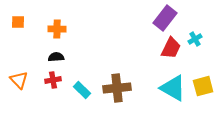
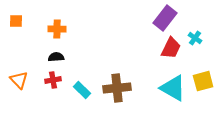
orange square: moved 2 px left, 1 px up
cyan cross: moved 1 px up; rotated 24 degrees counterclockwise
yellow square: moved 5 px up
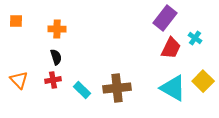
black semicircle: rotated 77 degrees clockwise
yellow square: rotated 30 degrees counterclockwise
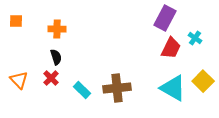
purple rectangle: rotated 10 degrees counterclockwise
red cross: moved 2 px left, 2 px up; rotated 35 degrees counterclockwise
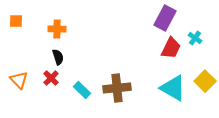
black semicircle: moved 2 px right
yellow square: moved 2 px right
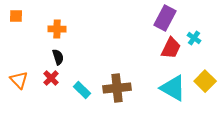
orange square: moved 5 px up
cyan cross: moved 1 px left
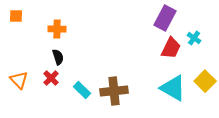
brown cross: moved 3 px left, 3 px down
